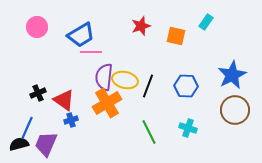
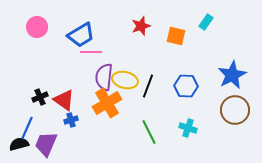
black cross: moved 2 px right, 4 px down
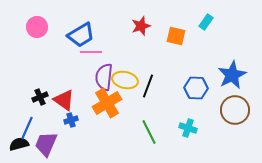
blue hexagon: moved 10 px right, 2 px down
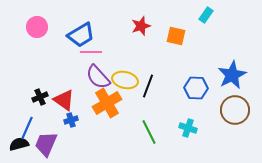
cyan rectangle: moved 7 px up
purple semicircle: moved 6 px left; rotated 48 degrees counterclockwise
